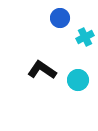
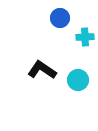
cyan cross: rotated 24 degrees clockwise
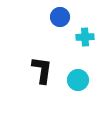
blue circle: moved 1 px up
black L-shape: rotated 64 degrees clockwise
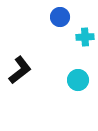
black L-shape: moved 22 px left; rotated 44 degrees clockwise
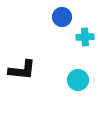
blue circle: moved 2 px right
black L-shape: moved 2 px right; rotated 44 degrees clockwise
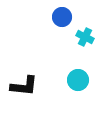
cyan cross: rotated 30 degrees clockwise
black L-shape: moved 2 px right, 16 px down
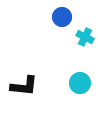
cyan circle: moved 2 px right, 3 px down
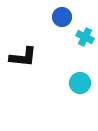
black L-shape: moved 1 px left, 29 px up
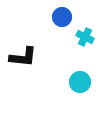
cyan circle: moved 1 px up
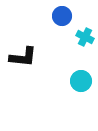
blue circle: moved 1 px up
cyan circle: moved 1 px right, 1 px up
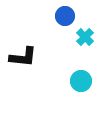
blue circle: moved 3 px right
cyan cross: rotated 18 degrees clockwise
